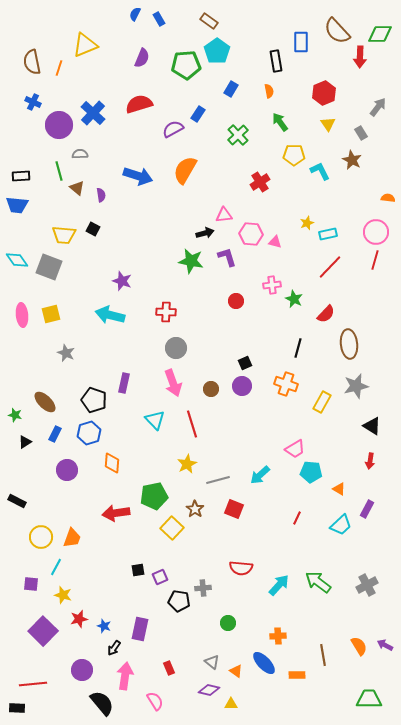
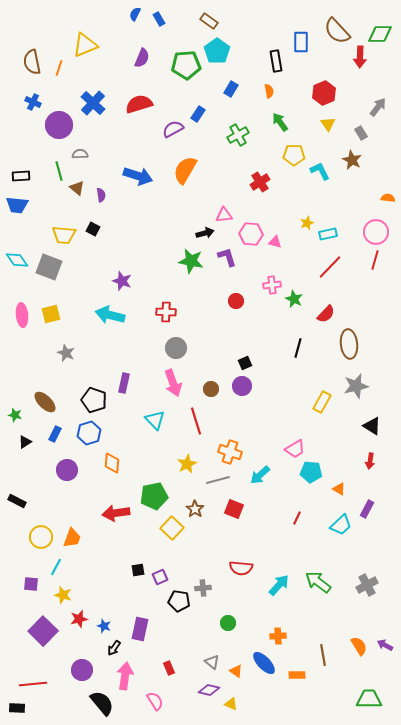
blue cross at (93, 113): moved 10 px up
green cross at (238, 135): rotated 15 degrees clockwise
orange cross at (286, 384): moved 56 px left, 68 px down
red line at (192, 424): moved 4 px right, 3 px up
yellow triangle at (231, 704): rotated 24 degrees clockwise
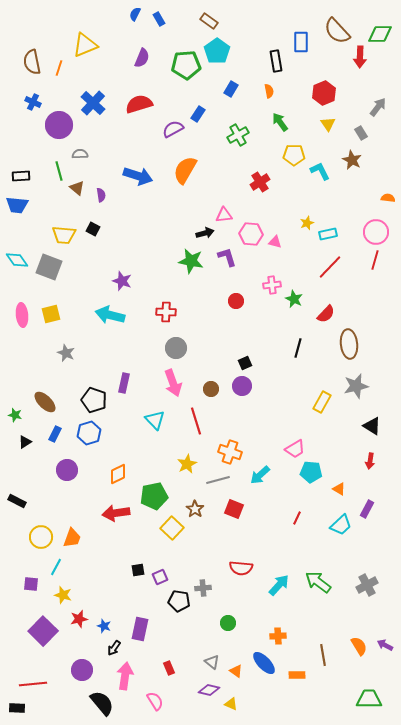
orange diamond at (112, 463): moved 6 px right, 11 px down; rotated 60 degrees clockwise
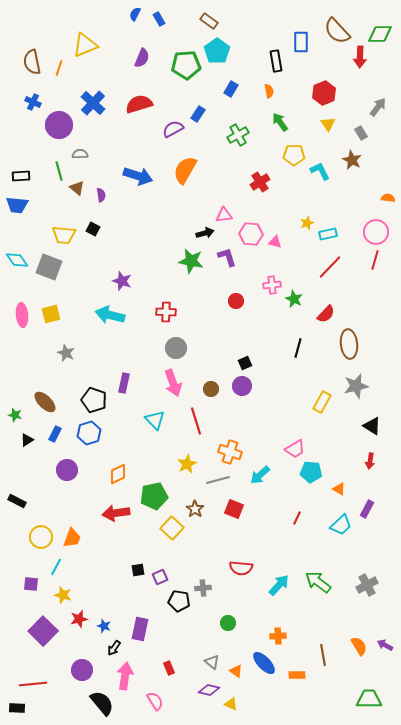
black triangle at (25, 442): moved 2 px right, 2 px up
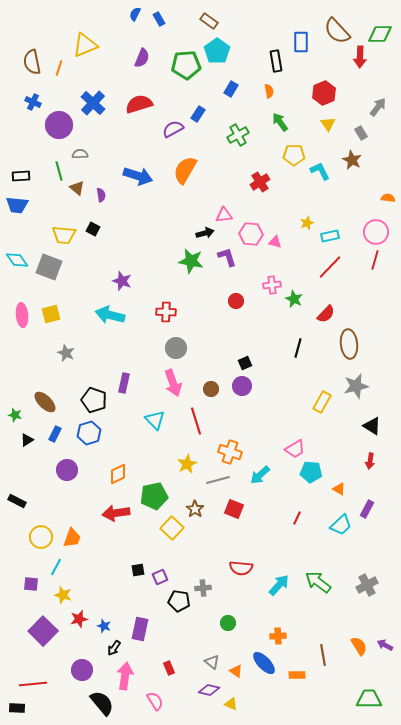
cyan rectangle at (328, 234): moved 2 px right, 2 px down
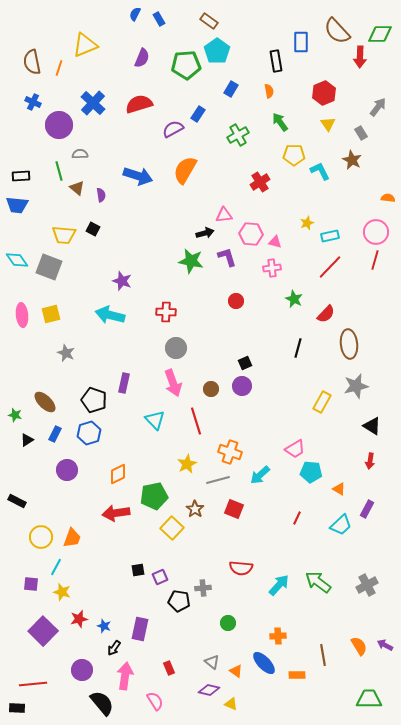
pink cross at (272, 285): moved 17 px up
yellow star at (63, 595): moved 1 px left, 3 px up
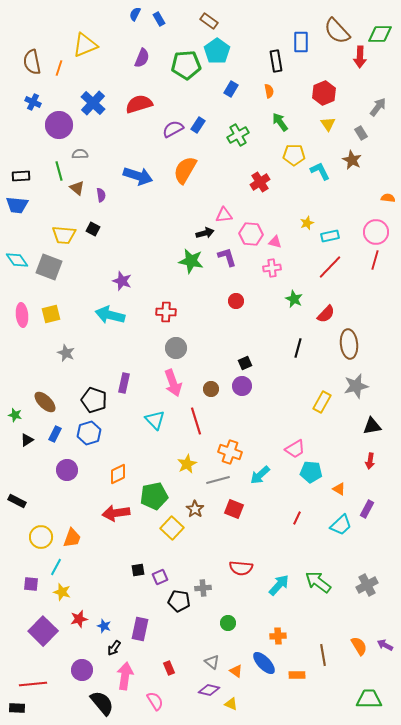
blue rectangle at (198, 114): moved 11 px down
black triangle at (372, 426): rotated 42 degrees counterclockwise
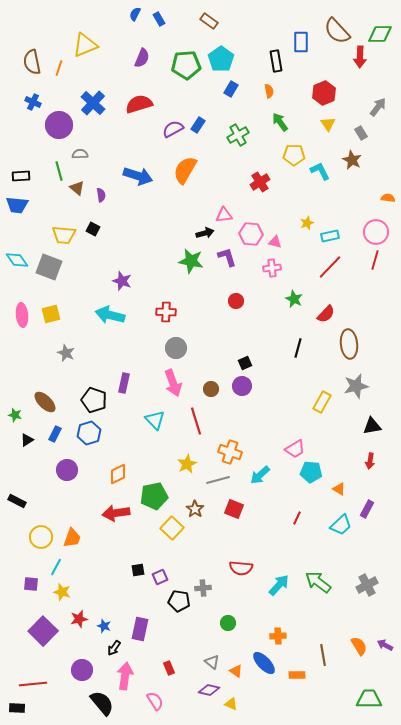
cyan pentagon at (217, 51): moved 4 px right, 8 px down
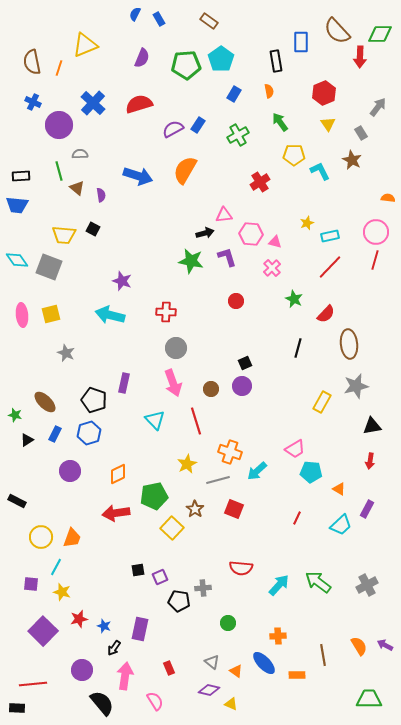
blue rectangle at (231, 89): moved 3 px right, 5 px down
pink cross at (272, 268): rotated 36 degrees counterclockwise
purple circle at (67, 470): moved 3 px right, 1 px down
cyan arrow at (260, 475): moved 3 px left, 4 px up
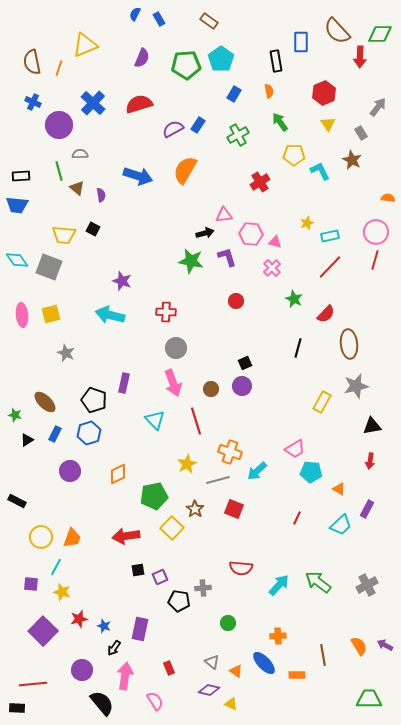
red arrow at (116, 513): moved 10 px right, 23 px down
